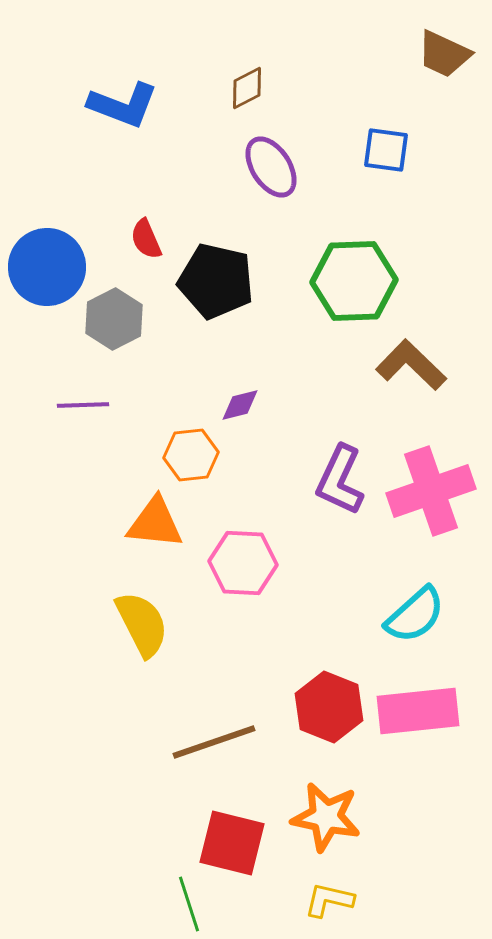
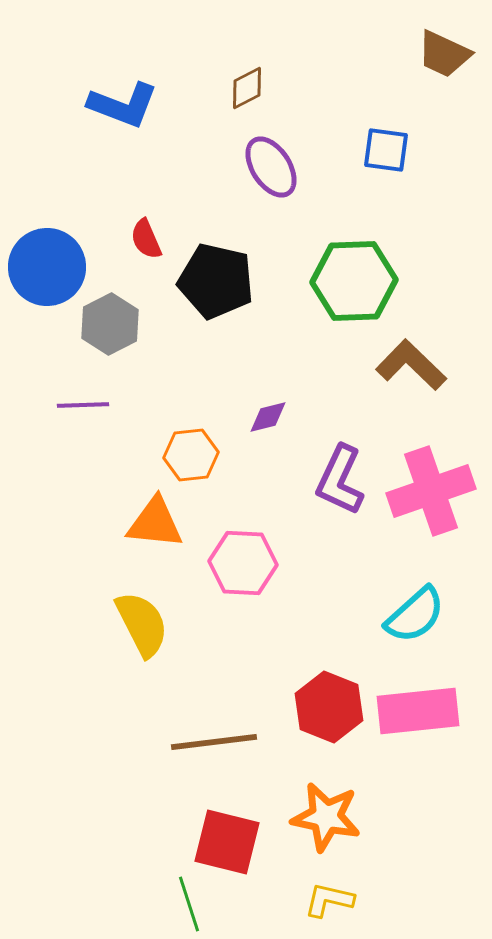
gray hexagon: moved 4 px left, 5 px down
purple diamond: moved 28 px right, 12 px down
brown line: rotated 12 degrees clockwise
red square: moved 5 px left, 1 px up
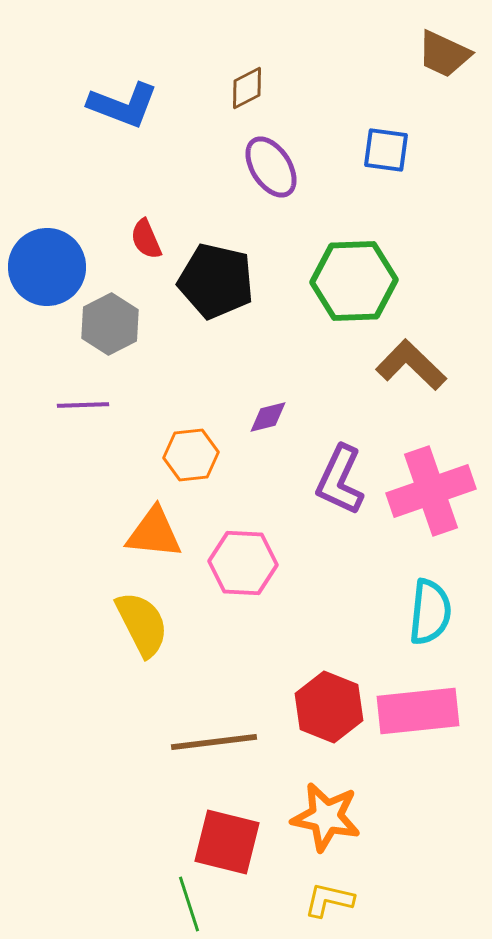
orange triangle: moved 1 px left, 10 px down
cyan semicircle: moved 15 px right, 3 px up; rotated 42 degrees counterclockwise
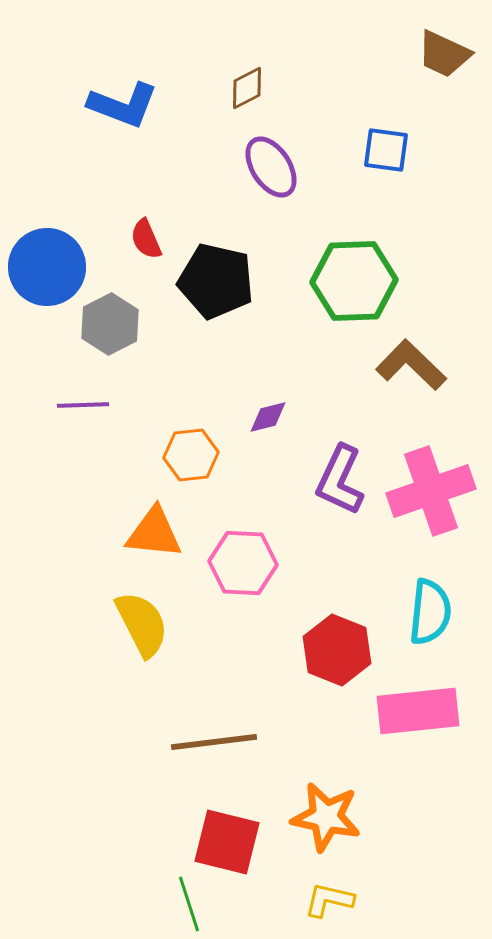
red hexagon: moved 8 px right, 57 px up
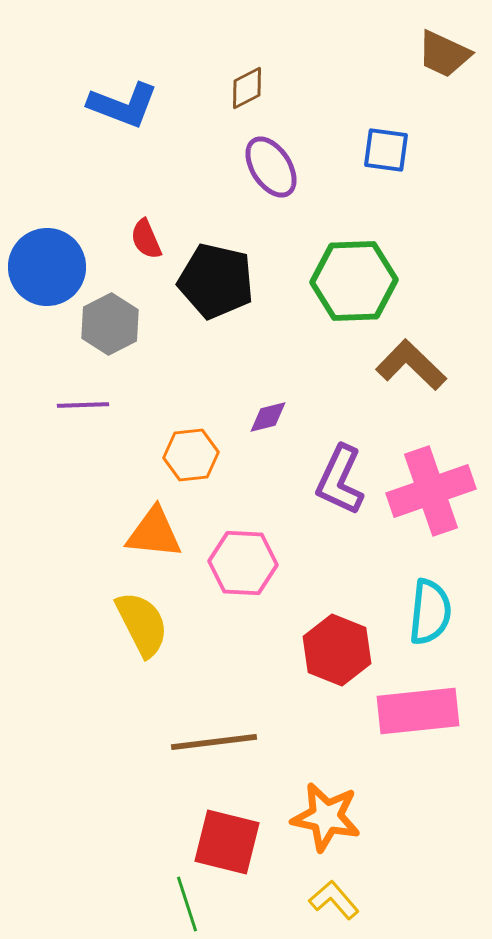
yellow L-shape: moved 5 px right; rotated 36 degrees clockwise
green line: moved 2 px left
